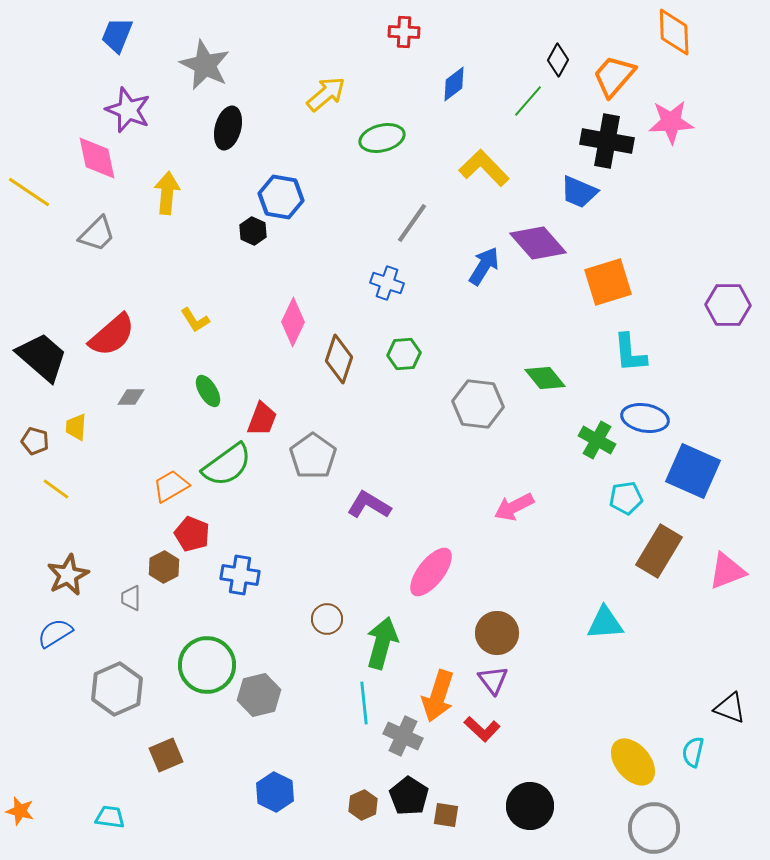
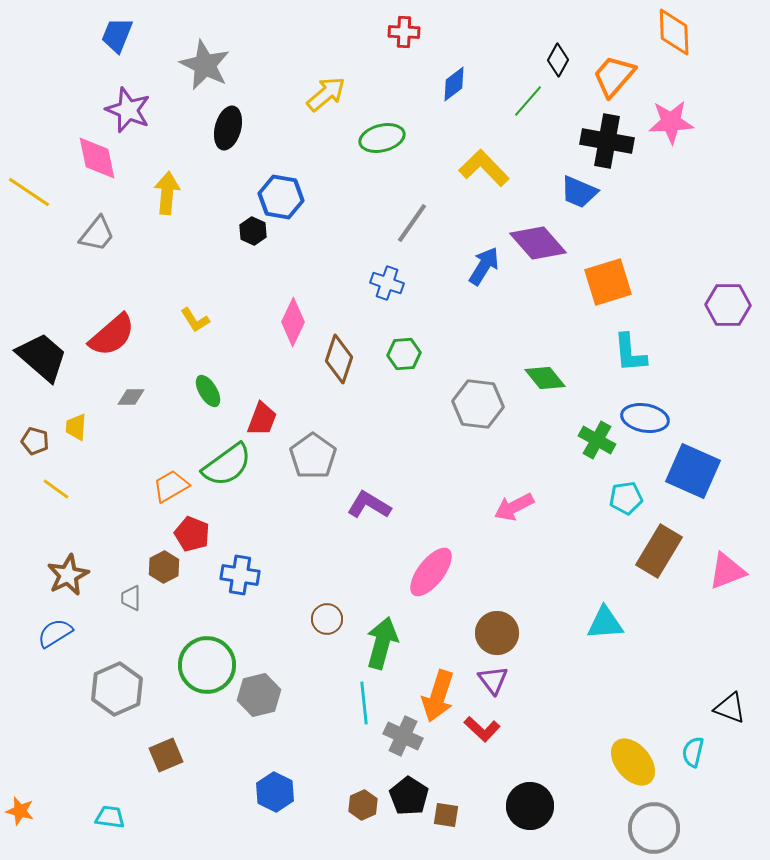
gray trapezoid at (97, 234): rotated 6 degrees counterclockwise
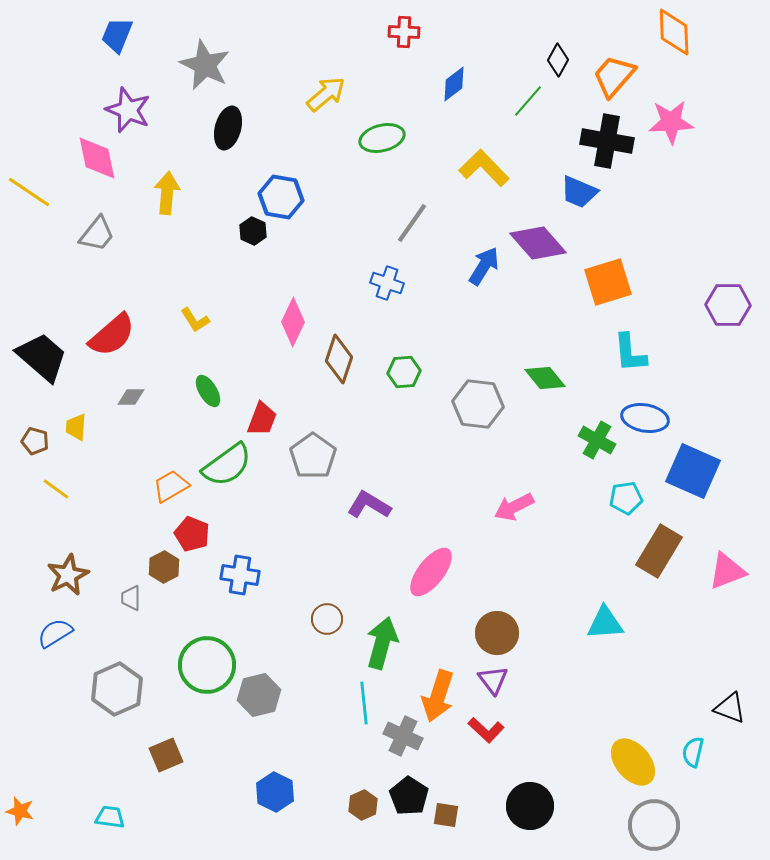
green hexagon at (404, 354): moved 18 px down
red L-shape at (482, 729): moved 4 px right, 1 px down
gray circle at (654, 828): moved 3 px up
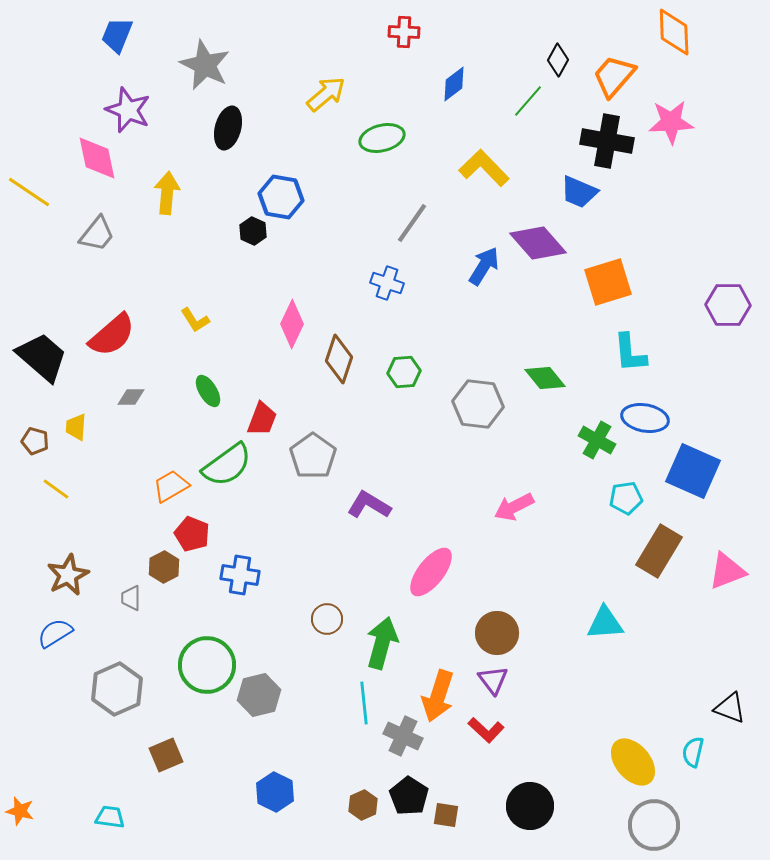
pink diamond at (293, 322): moved 1 px left, 2 px down
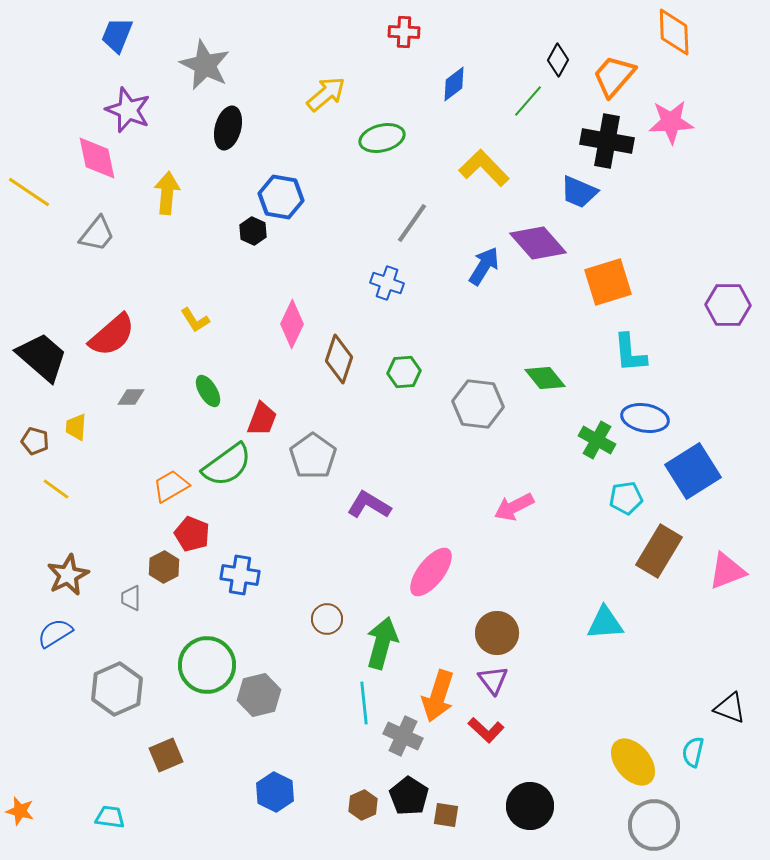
blue square at (693, 471): rotated 34 degrees clockwise
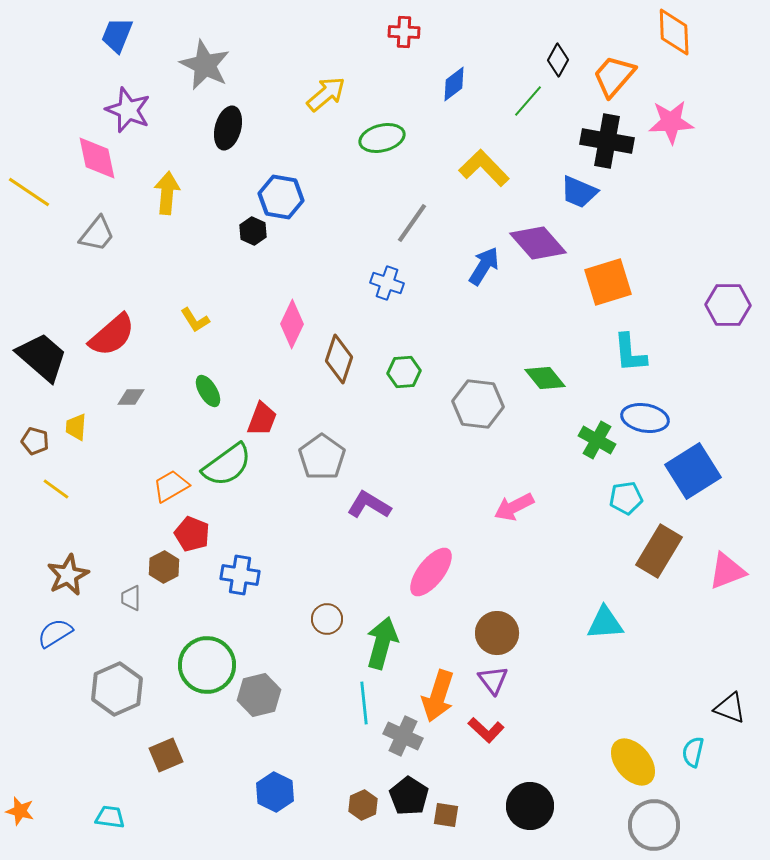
gray pentagon at (313, 456): moved 9 px right, 1 px down
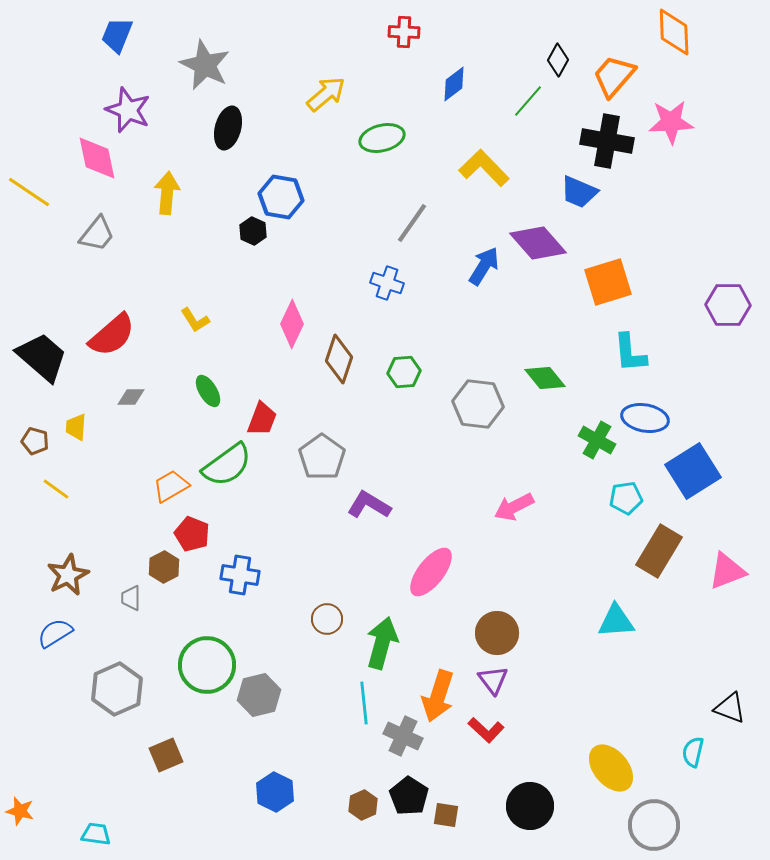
cyan triangle at (605, 623): moved 11 px right, 2 px up
yellow ellipse at (633, 762): moved 22 px left, 6 px down
cyan trapezoid at (110, 817): moved 14 px left, 17 px down
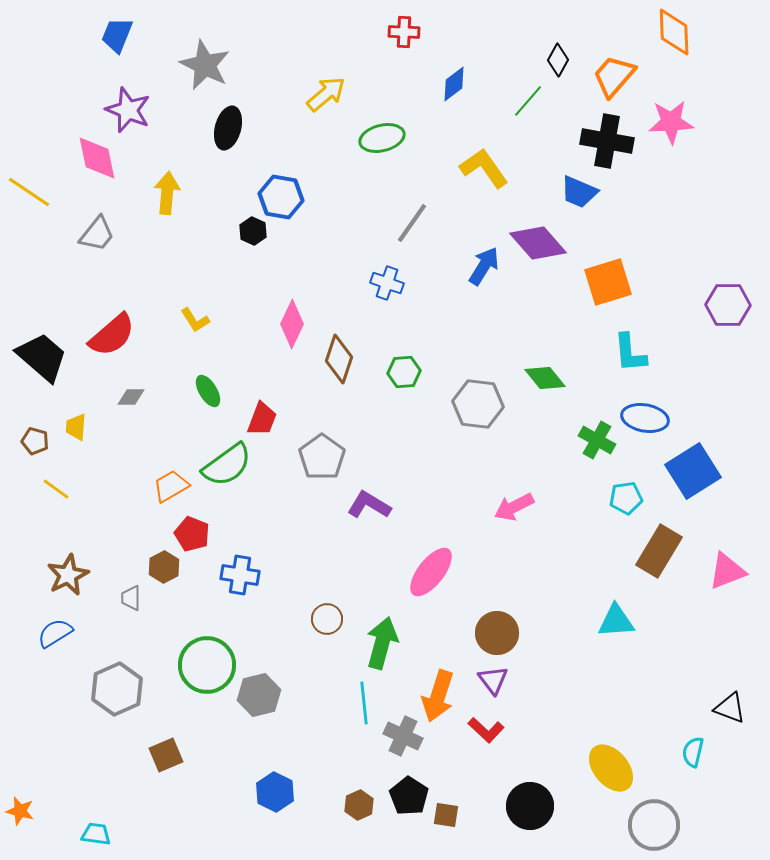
yellow L-shape at (484, 168): rotated 9 degrees clockwise
brown hexagon at (363, 805): moved 4 px left
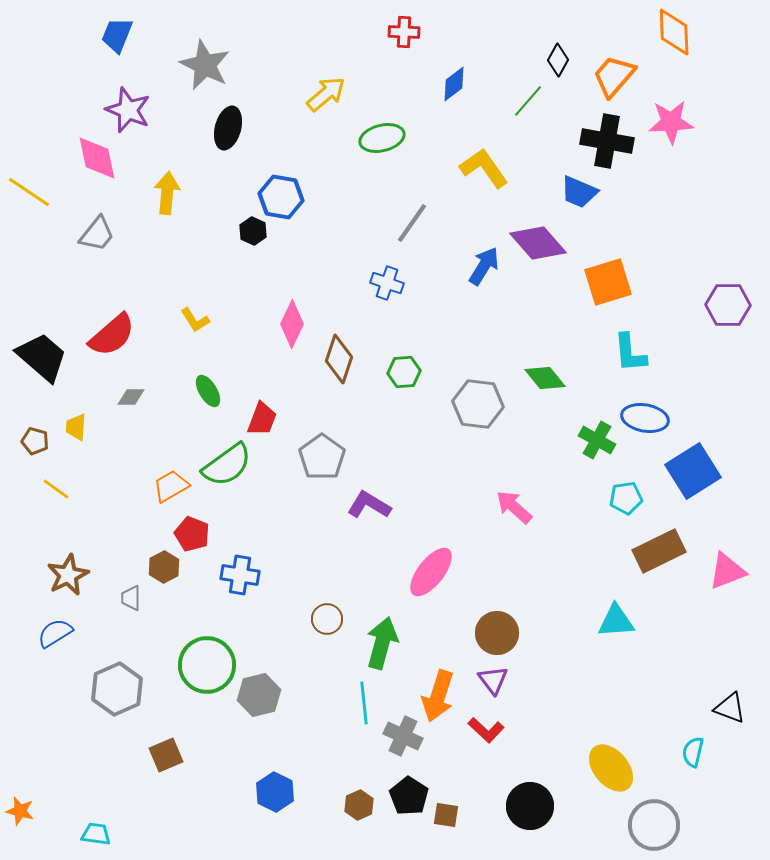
pink arrow at (514, 507): rotated 69 degrees clockwise
brown rectangle at (659, 551): rotated 33 degrees clockwise
